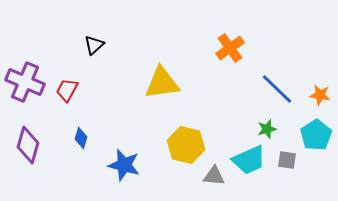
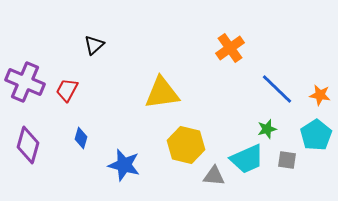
yellow triangle: moved 10 px down
cyan trapezoid: moved 2 px left, 1 px up
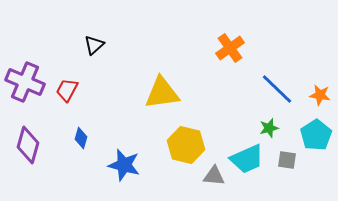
green star: moved 2 px right, 1 px up
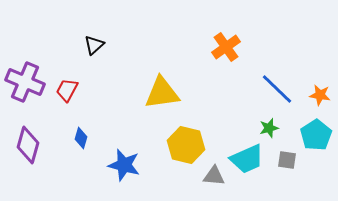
orange cross: moved 4 px left, 1 px up
